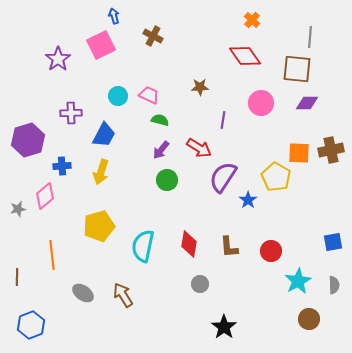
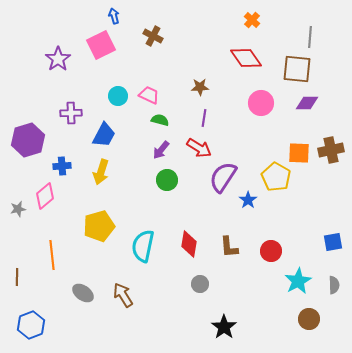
red diamond at (245, 56): moved 1 px right, 2 px down
purple line at (223, 120): moved 19 px left, 2 px up
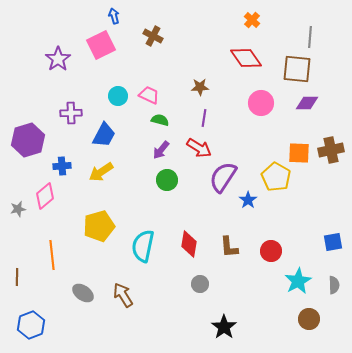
yellow arrow at (101, 172): rotated 40 degrees clockwise
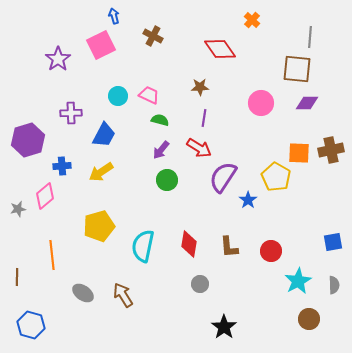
red diamond at (246, 58): moved 26 px left, 9 px up
blue hexagon at (31, 325): rotated 24 degrees counterclockwise
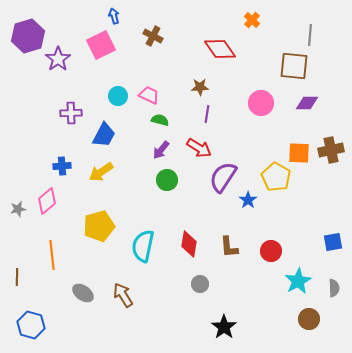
gray line at (310, 37): moved 2 px up
brown square at (297, 69): moved 3 px left, 3 px up
purple line at (204, 118): moved 3 px right, 4 px up
purple hexagon at (28, 140): moved 104 px up
pink diamond at (45, 196): moved 2 px right, 5 px down
gray semicircle at (334, 285): moved 3 px down
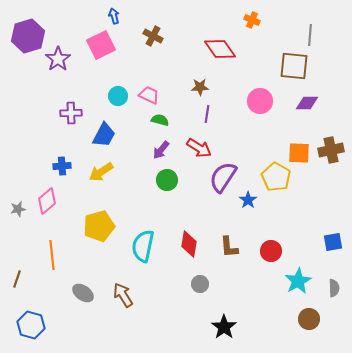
orange cross at (252, 20): rotated 21 degrees counterclockwise
pink circle at (261, 103): moved 1 px left, 2 px up
brown line at (17, 277): moved 2 px down; rotated 18 degrees clockwise
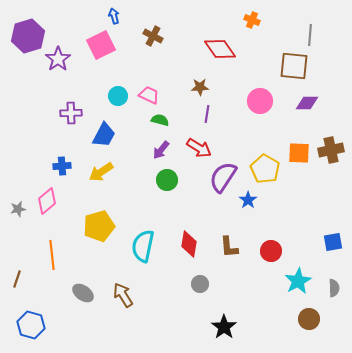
yellow pentagon at (276, 177): moved 11 px left, 8 px up
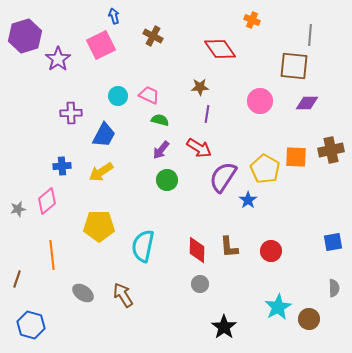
purple hexagon at (28, 36): moved 3 px left
orange square at (299, 153): moved 3 px left, 4 px down
yellow pentagon at (99, 226): rotated 16 degrees clockwise
red diamond at (189, 244): moved 8 px right, 6 px down; rotated 8 degrees counterclockwise
cyan star at (298, 281): moved 20 px left, 26 px down
